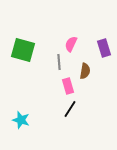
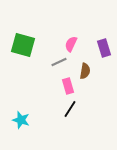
green square: moved 5 px up
gray line: rotated 70 degrees clockwise
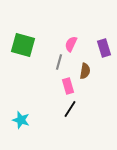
gray line: rotated 49 degrees counterclockwise
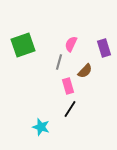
green square: rotated 35 degrees counterclockwise
brown semicircle: rotated 35 degrees clockwise
cyan star: moved 20 px right, 7 px down
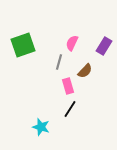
pink semicircle: moved 1 px right, 1 px up
purple rectangle: moved 2 px up; rotated 48 degrees clockwise
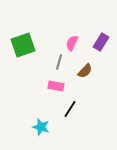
purple rectangle: moved 3 px left, 4 px up
pink rectangle: moved 12 px left; rotated 63 degrees counterclockwise
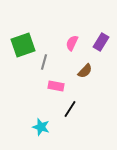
gray line: moved 15 px left
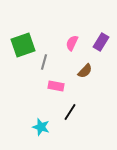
black line: moved 3 px down
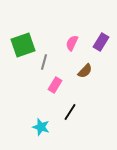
pink rectangle: moved 1 px left, 1 px up; rotated 70 degrees counterclockwise
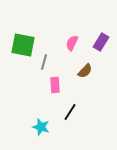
green square: rotated 30 degrees clockwise
pink rectangle: rotated 35 degrees counterclockwise
